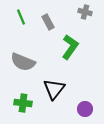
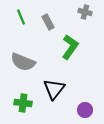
purple circle: moved 1 px down
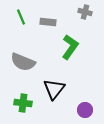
gray rectangle: rotated 56 degrees counterclockwise
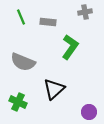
gray cross: rotated 24 degrees counterclockwise
black triangle: rotated 10 degrees clockwise
green cross: moved 5 px left, 1 px up; rotated 18 degrees clockwise
purple circle: moved 4 px right, 2 px down
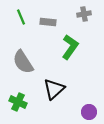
gray cross: moved 1 px left, 2 px down
gray semicircle: rotated 35 degrees clockwise
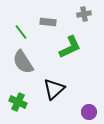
green line: moved 15 px down; rotated 14 degrees counterclockwise
green L-shape: rotated 30 degrees clockwise
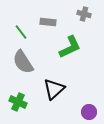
gray cross: rotated 24 degrees clockwise
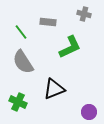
black triangle: rotated 20 degrees clockwise
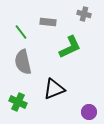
gray semicircle: rotated 20 degrees clockwise
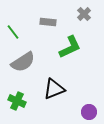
gray cross: rotated 32 degrees clockwise
green line: moved 8 px left
gray semicircle: rotated 110 degrees counterclockwise
green cross: moved 1 px left, 1 px up
